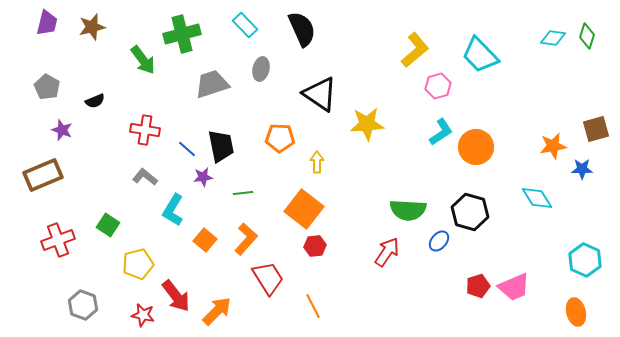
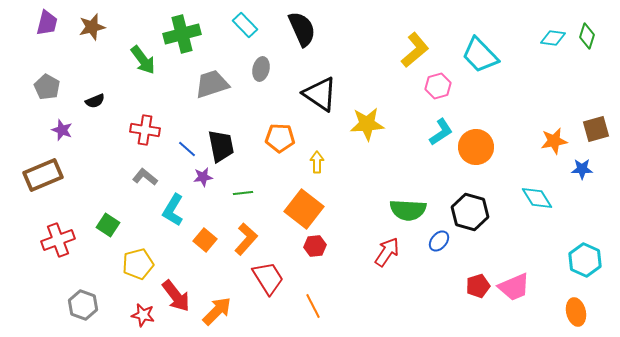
orange star at (553, 146): moved 1 px right, 5 px up
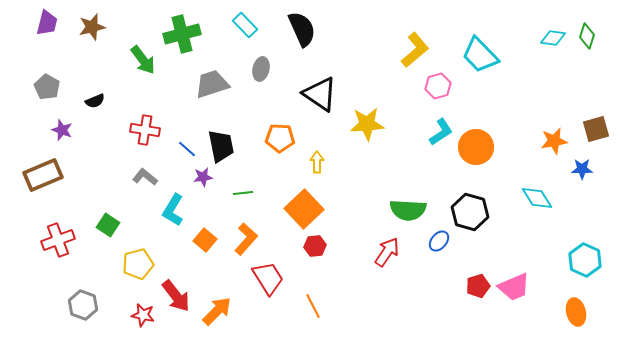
orange square at (304, 209): rotated 9 degrees clockwise
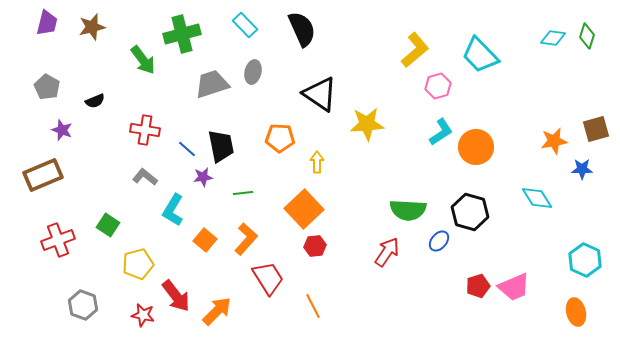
gray ellipse at (261, 69): moved 8 px left, 3 px down
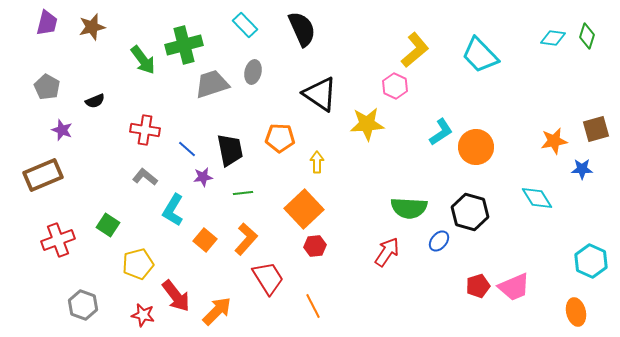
green cross at (182, 34): moved 2 px right, 11 px down
pink hexagon at (438, 86): moved 43 px left; rotated 20 degrees counterclockwise
black trapezoid at (221, 146): moved 9 px right, 4 px down
green semicircle at (408, 210): moved 1 px right, 2 px up
cyan hexagon at (585, 260): moved 6 px right, 1 px down
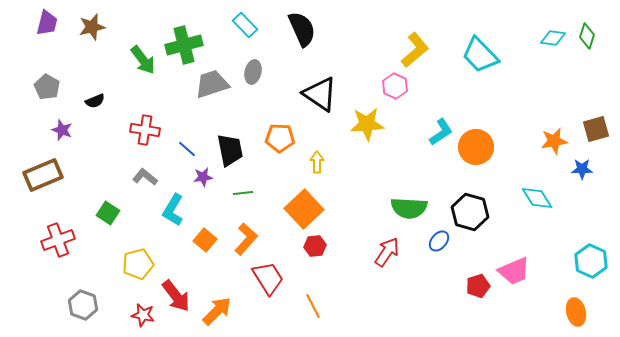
green square at (108, 225): moved 12 px up
pink trapezoid at (514, 287): moved 16 px up
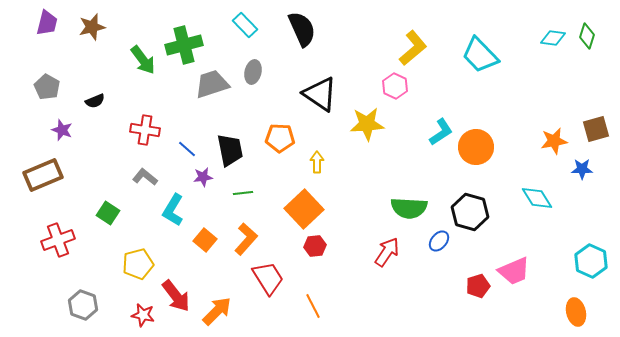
yellow L-shape at (415, 50): moved 2 px left, 2 px up
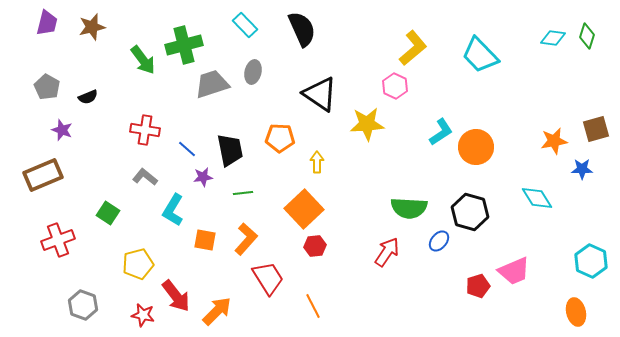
black semicircle at (95, 101): moved 7 px left, 4 px up
orange square at (205, 240): rotated 30 degrees counterclockwise
